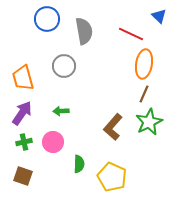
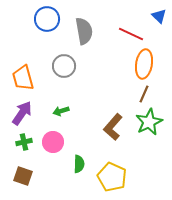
green arrow: rotated 14 degrees counterclockwise
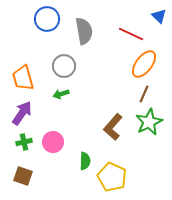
orange ellipse: rotated 28 degrees clockwise
green arrow: moved 17 px up
green semicircle: moved 6 px right, 3 px up
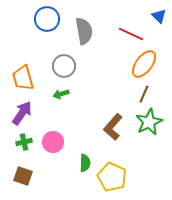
green semicircle: moved 2 px down
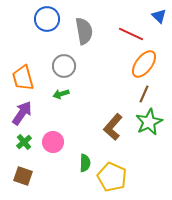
green cross: rotated 28 degrees counterclockwise
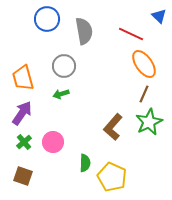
orange ellipse: rotated 72 degrees counterclockwise
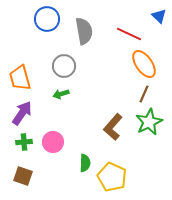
red line: moved 2 px left
orange trapezoid: moved 3 px left
green cross: rotated 35 degrees clockwise
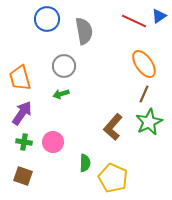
blue triangle: rotated 42 degrees clockwise
red line: moved 5 px right, 13 px up
green cross: rotated 14 degrees clockwise
yellow pentagon: moved 1 px right, 1 px down
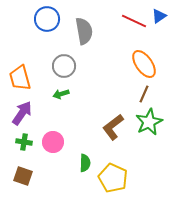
brown L-shape: rotated 12 degrees clockwise
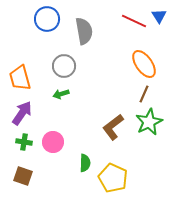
blue triangle: rotated 28 degrees counterclockwise
